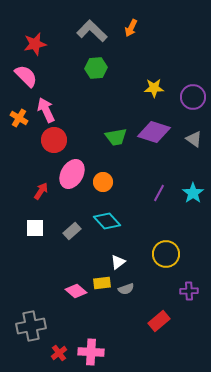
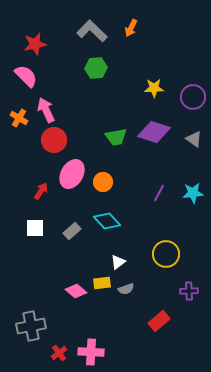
cyan star: rotated 30 degrees clockwise
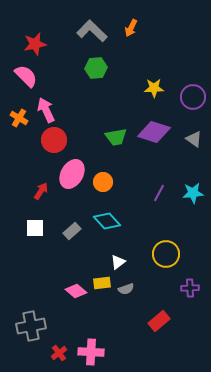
purple cross: moved 1 px right, 3 px up
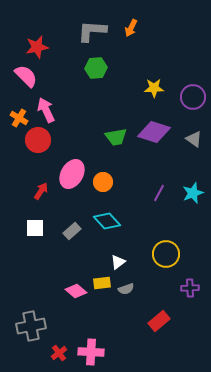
gray L-shape: rotated 40 degrees counterclockwise
red star: moved 2 px right, 3 px down
red circle: moved 16 px left
cyan star: rotated 15 degrees counterclockwise
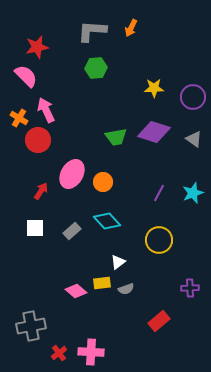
yellow circle: moved 7 px left, 14 px up
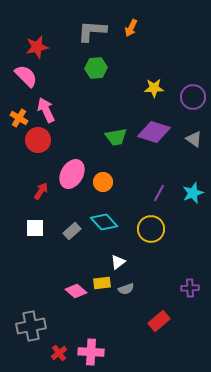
cyan diamond: moved 3 px left, 1 px down
yellow circle: moved 8 px left, 11 px up
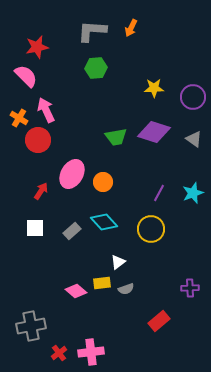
pink cross: rotated 10 degrees counterclockwise
